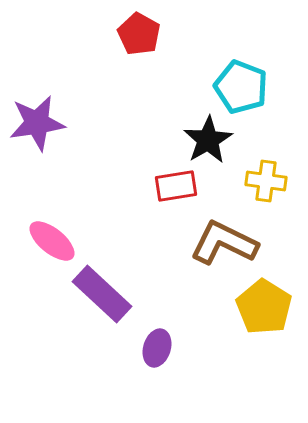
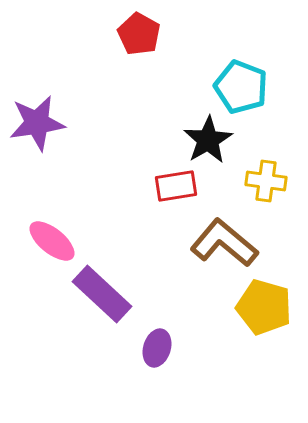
brown L-shape: rotated 14 degrees clockwise
yellow pentagon: rotated 16 degrees counterclockwise
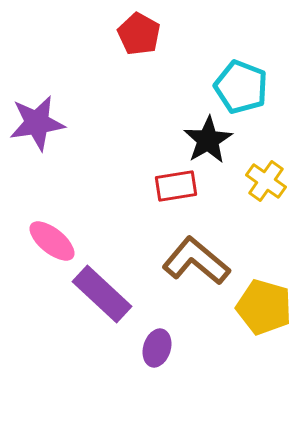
yellow cross: rotated 27 degrees clockwise
brown L-shape: moved 28 px left, 18 px down
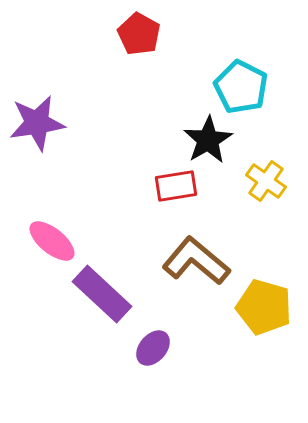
cyan pentagon: rotated 6 degrees clockwise
purple ellipse: moved 4 px left; rotated 24 degrees clockwise
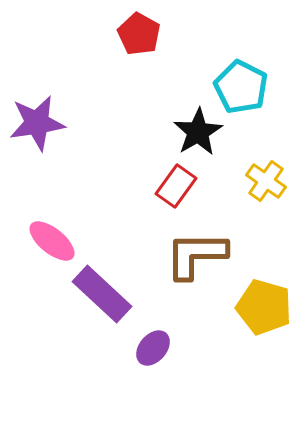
black star: moved 10 px left, 8 px up
red rectangle: rotated 45 degrees counterclockwise
brown L-shape: moved 6 px up; rotated 40 degrees counterclockwise
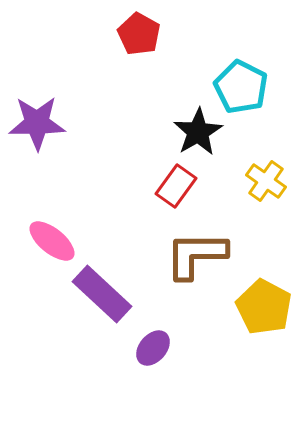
purple star: rotated 8 degrees clockwise
yellow pentagon: rotated 12 degrees clockwise
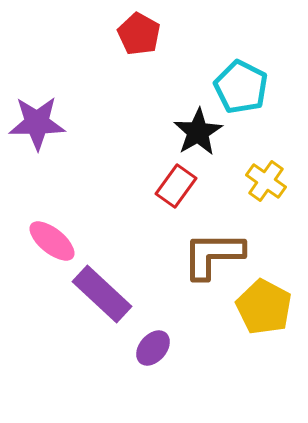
brown L-shape: moved 17 px right
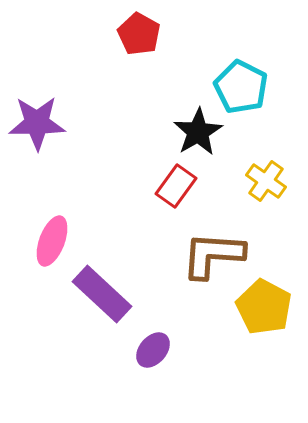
pink ellipse: rotated 72 degrees clockwise
brown L-shape: rotated 4 degrees clockwise
purple ellipse: moved 2 px down
